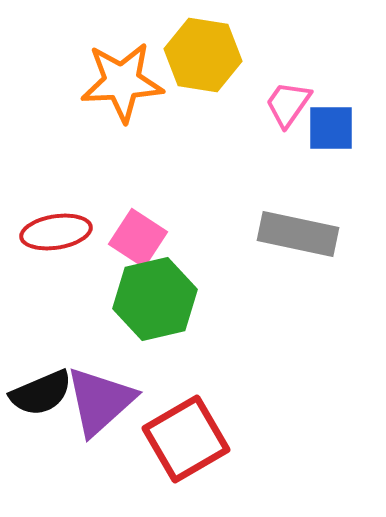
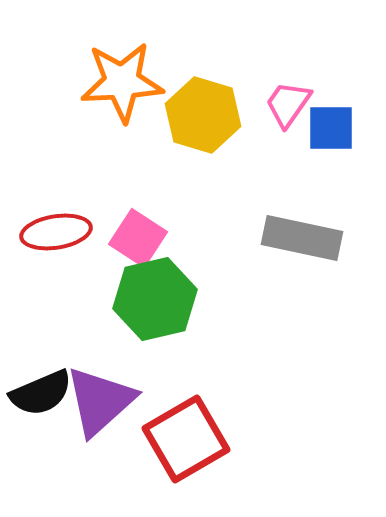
yellow hexagon: moved 60 px down; rotated 8 degrees clockwise
gray rectangle: moved 4 px right, 4 px down
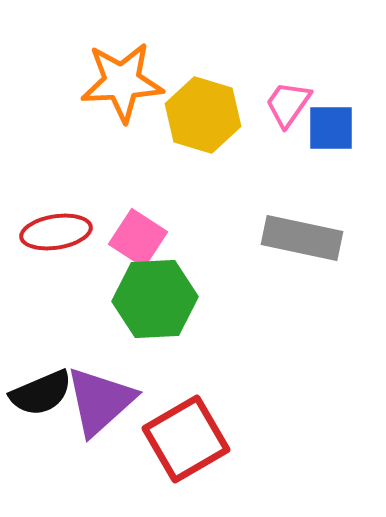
green hexagon: rotated 10 degrees clockwise
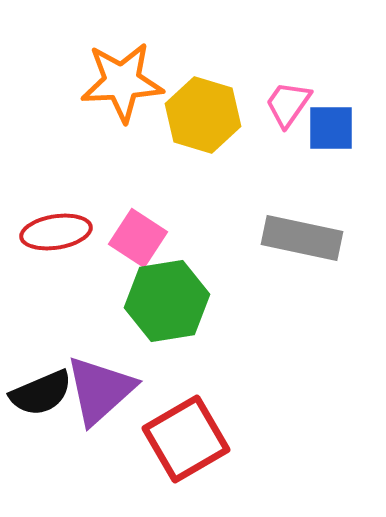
green hexagon: moved 12 px right, 2 px down; rotated 6 degrees counterclockwise
purple triangle: moved 11 px up
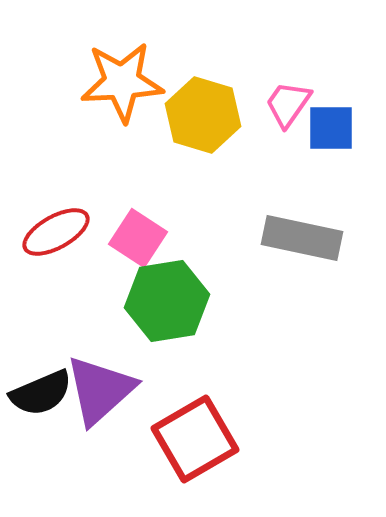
red ellipse: rotated 20 degrees counterclockwise
red square: moved 9 px right
